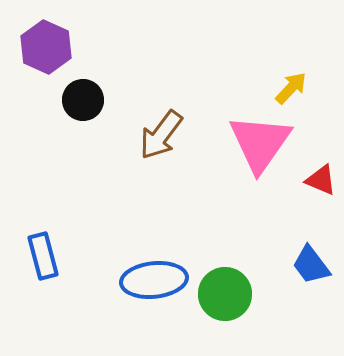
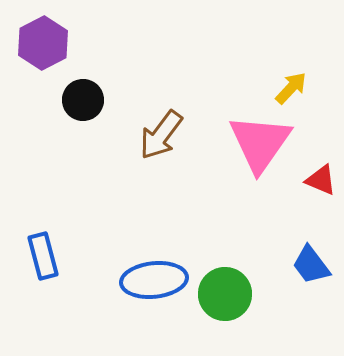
purple hexagon: moved 3 px left, 4 px up; rotated 9 degrees clockwise
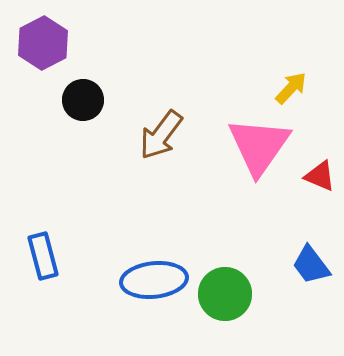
pink triangle: moved 1 px left, 3 px down
red triangle: moved 1 px left, 4 px up
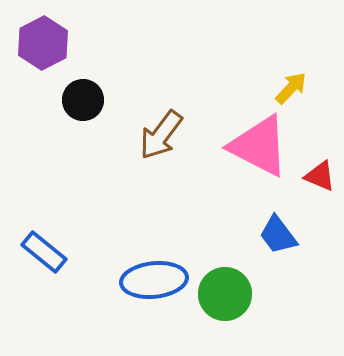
pink triangle: rotated 38 degrees counterclockwise
blue rectangle: moved 1 px right, 4 px up; rotated 36 degrees counterclockwise
blue trapezoid: moved 33 px left, 30 px up
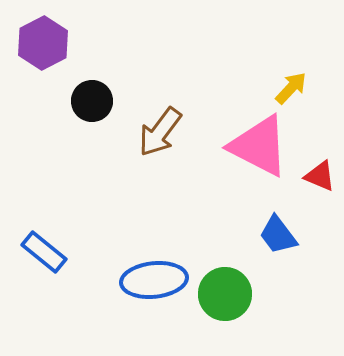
black circle: moved 9 px right, 1 px down
brown arrow: moved 1 px left, 3 px up
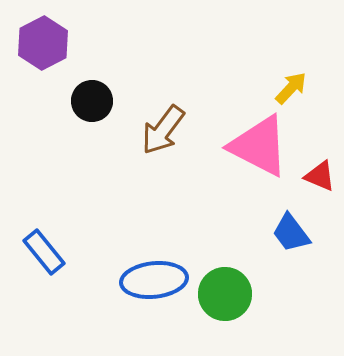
brown arrow: moved 3 px right, 2 px up
blue trapezoid: moved 13 px right, 2 px up
blue rectangle: rotated 12 degrees clockwise
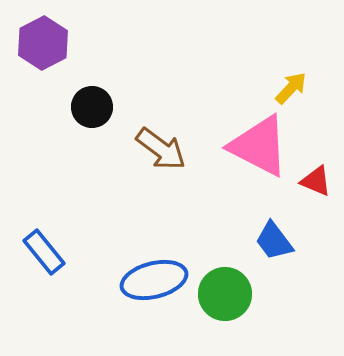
black circle: moved 6 px down
brown arrow: moved 2 px left, 19 px down; rotated 90 degrees counterclockwise
red triangle: moved 4 px left, 5 px down
blue trapezoid: moved 17 px left, 8 px down
blue ellipse: rotated 8 degrees counterclockwise
